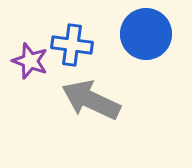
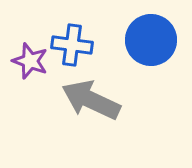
blue circle: moved 5 px right, 6 px down
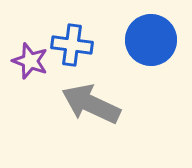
gray arrow: moved 4 px down
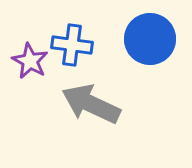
blue circle: moved 1 px left, 1 px up
purple star: rotated 9 degrees clockwise
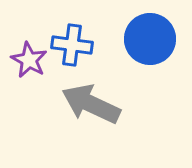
purple star: moved 1 px left, 1 px up
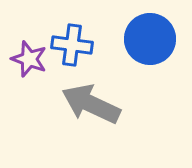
purple star: moved 1 px up; rotated 9 degrees counterclockwise
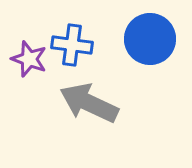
gray arrow: moved 2 px left, 1 px up
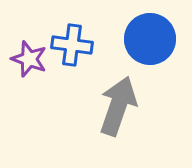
gray arrow: moved 29 px right, 3 px down; rotated 84 degrees clockwise
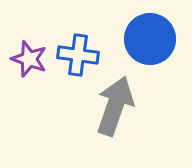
blue cross: moved 6 px right, 10 px down
gray arrow: moved 3 px left
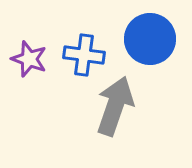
blue cross: moved 6 px right
